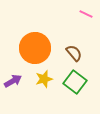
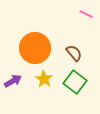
yellow star: rotated 24 degrees counterclockwise
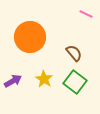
orange circle: moved 5 px left, 11 px up
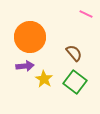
purple arrow: moved 12 px right, 15 px up; rotated 24 degrees clockwise
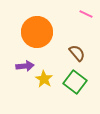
orange circle: moved 7 px right, 5 px up
brown semicircle: moved 3 px right
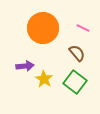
pink line: moved 3 px left, 14 px down
orange circle: moved 6 px right, 4 px up
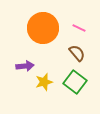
pink line: moved 4 px left
yellow star: moved 3 px down; rotated 24 degrees clockwise
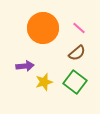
pink line: rotated 16 degrees clockwise
brown semicircle: rotated 90 degrees clockwise
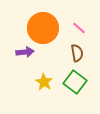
brown semicircle: rotated 60 degrees counterclockwise
purple arrow: moved 14 px up
yellow star: rotated 24 degrees counterclockwise
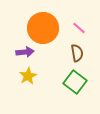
yellow star: moved 16 px left, 6 px up; rotated 12 degrees clockwise
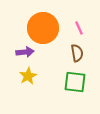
pink line: rotated 24 degrees clockwise
green square: rotated 30 degrees counterclockwise
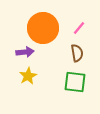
pink line: rotated 64 degrees clockwise
